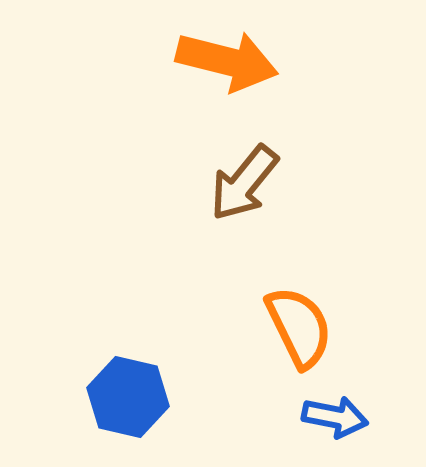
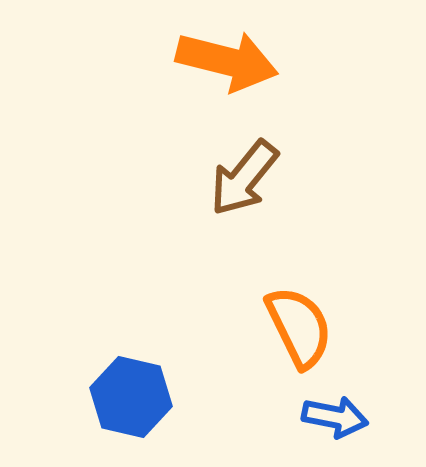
brown arrow: moved 5 px up
blue hexagon: moved 3 px right
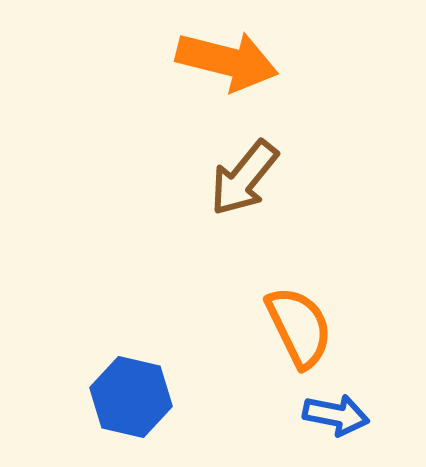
blue arrow: moved 1 px right, 2 px up
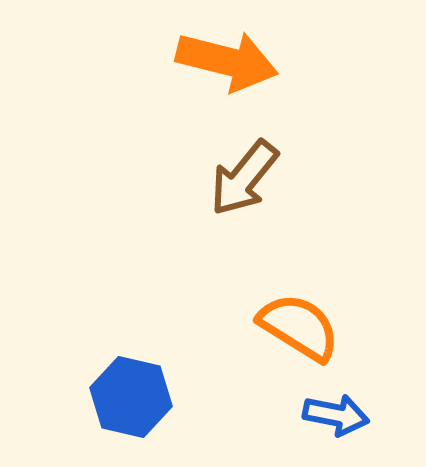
orange semicircle: rotated 32 degrees counterclockwise
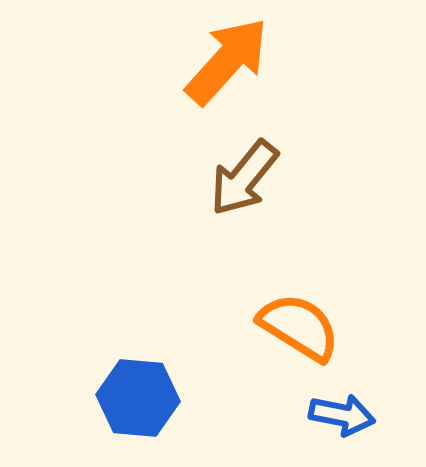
orange arrow: rotated 62 degrees counterclockwise
blue hexagon: moved 7 px right, 1 px down; rotated 8 degrees counterclockwise
blue arrow: moved 6 px right
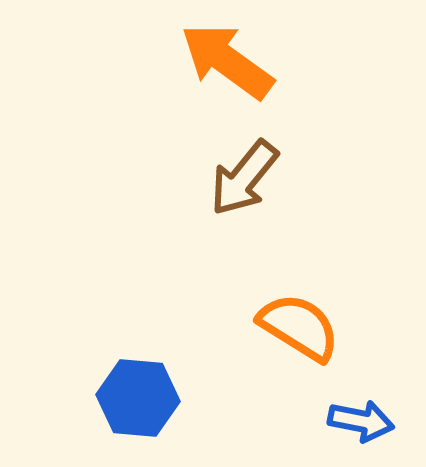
orange arrow: rotated 96 degrees counterclockwise
blue arrow: moved 19 px right, 6 px down
